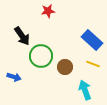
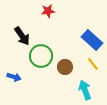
yellow line: rotated 32 degrees clockwise
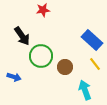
red star: moved 5 px left, 1 px up
yellow line: moved 2 px right
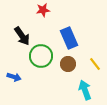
blue rectangle: moved 23 px left, 2 px up; rotated 25 degrees clockwise
brown circle: moved 3 px right, 3 px up
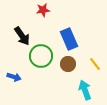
blue rectangle: moved 1 px down
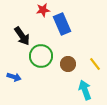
blue rectangle: moved 7 px left, 15 px up
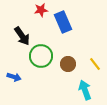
red star: moved 2 px left
blue rectangle: moved 1 px right, 2 px up
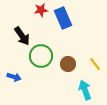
blue rectangle: moved 4 px up
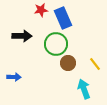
black arrow: rotated 54 degrees counterclockwise
green circle: moved 15 px right, 12 px up
brown circle: moved 1 px up
blue arrow: rotated 16 degrees counterclockwise
cyan arrow: moved 1 px left, 1 px up
